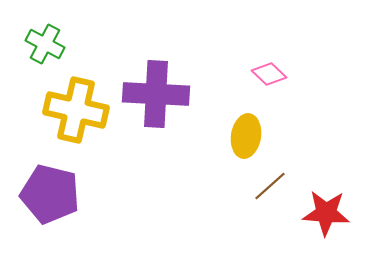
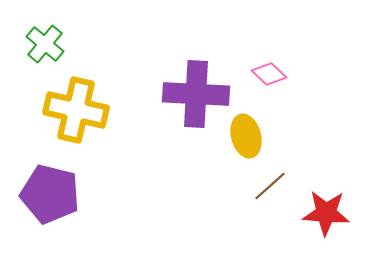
green cross: rotated 12 degrees clockwise
purple cross: moved 40 px right
yellow ellipse: rotated 24 degrees counterclockwise
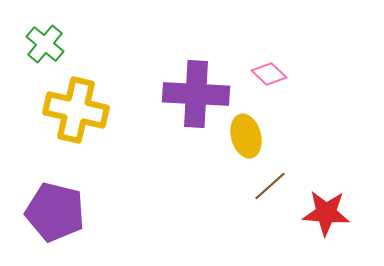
purple pentagon: moved 5 px right, 18 px down
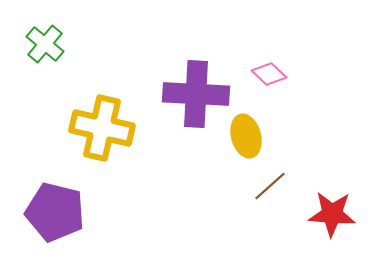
yellow cross: moved 26 px right, 18 px down
red star: moved 6 px right, 1 px down
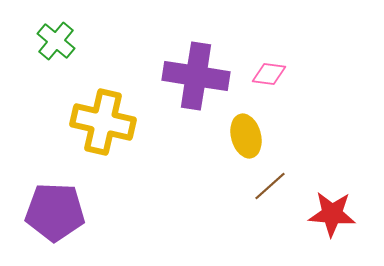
green cross: moved 11 px right, 3 px up
pink diamond: rotated 36 degrees counterclockwise
purple cross: moved 18 px up; rotated 6 degrees clockwise
yellow cross: moved 1 px right, 6 px up
purple pentagon: rotated 12 degrees counterclockwise
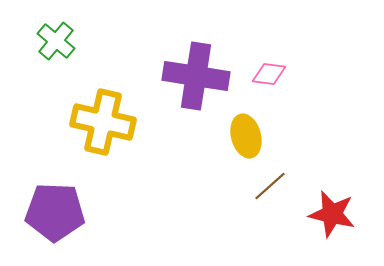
red star: rotated 9 degrees clockwise
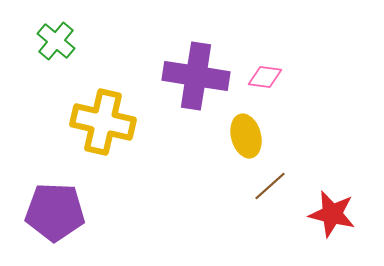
pink diamond: moved 4 px left, 3 px down
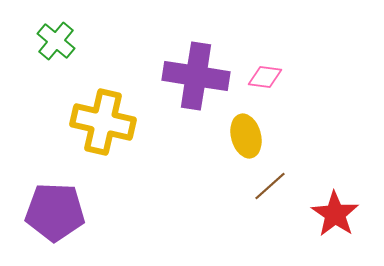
red star: moved 3 px right; rotated 21 degrees clockwise
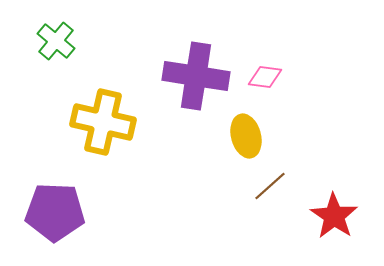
red star: moved 1 px left, 2 px down
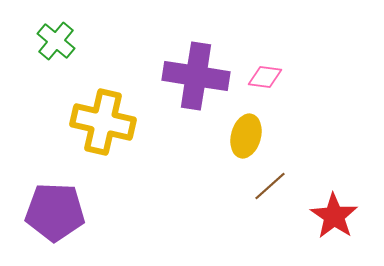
yellow ellipse: rotated 30 degrees clockwise
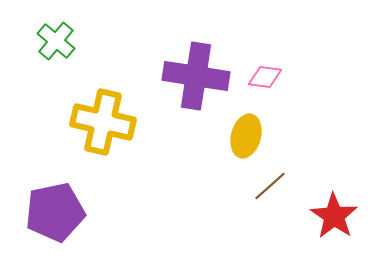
purple pentagon: rotated 14 degrees counterclockwise
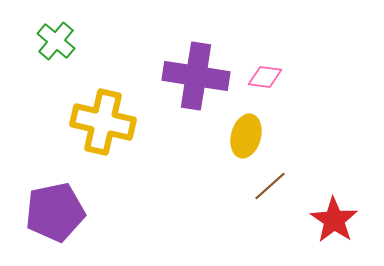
red star: moved 4 px down
